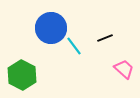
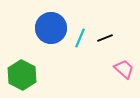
cyan line: moved 6 px right, 8 px up; rotated 60 degrees clockwise
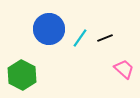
blue circle: moved 2 px left, 1 px down
cyan line: rotated 12 degrees clockwise
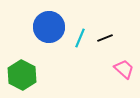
blue circle: moved 2 px up
cyan line: rotated 12 degrees counterclockwise
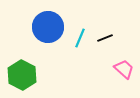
blue circle: moved 1 px left
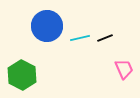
blue circle: moved 1 px left, 1 px up
cyan line: rotated 54 degrees clockwise
pink trapezoid: rotated 25 degrees clockwise
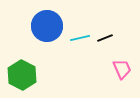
pink trapezoid: moved 2 px left
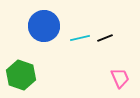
blue circle: moved 3 px left
pink trapezoid: moved 2 px left, 9 px down
green hexagon: moved 1 px left; rotated 8 degrees counterclockwise
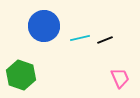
black line: moved 2 px down
